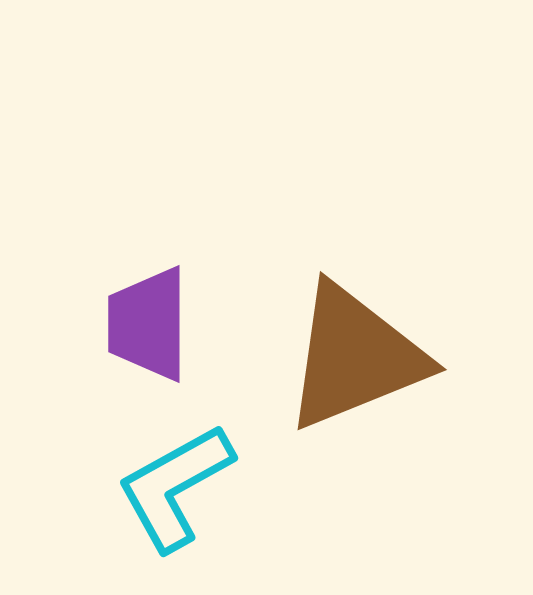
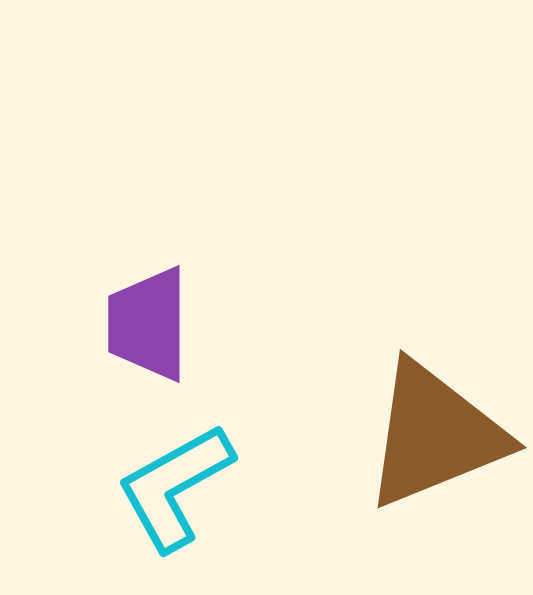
brown triangle: moved 80 px right, 78 px down
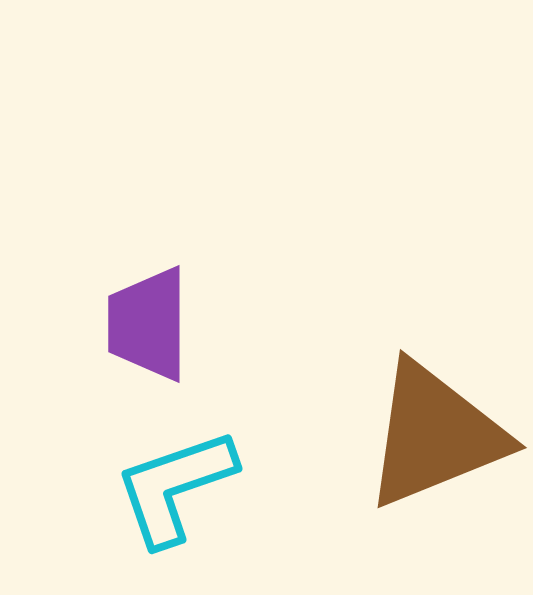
cyan L-shape: rotated 10 degrees clockwise
